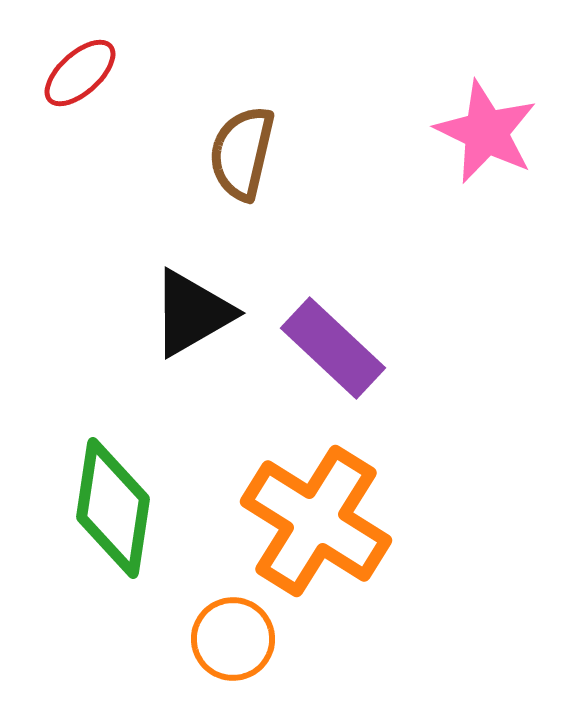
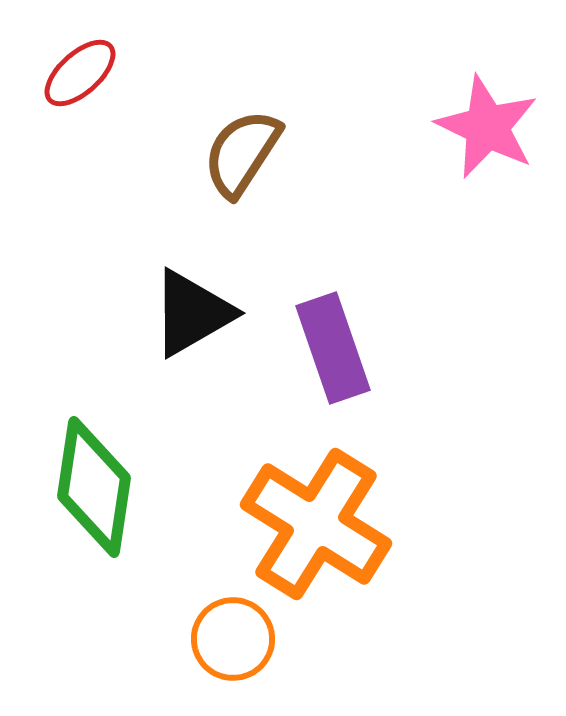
pink star: moved 1 px right, 5 px up
brown semicircle: rotated 20 degrees clockwise
purple rectangle: rotated 28 degrees clockwise
green diamond: moved 19 px left, 21 px up
orange cross: moved 3 px down
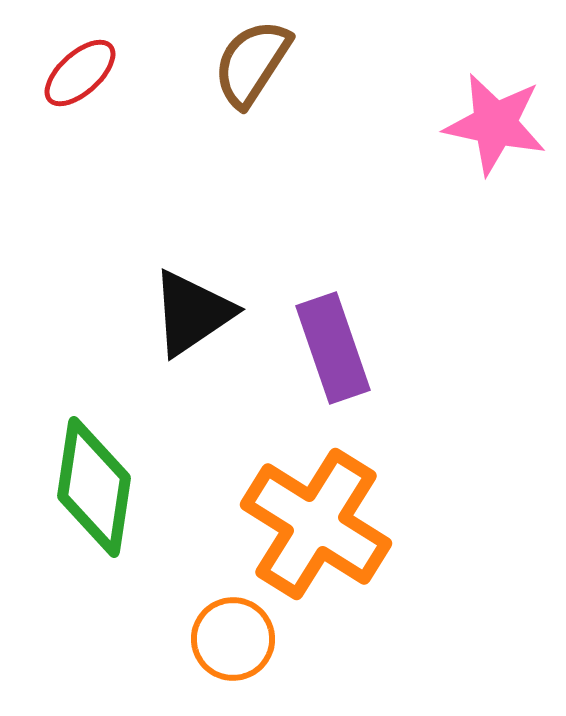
pink star: moved 8 px right, 3 px up; rotated 14 degrees counterclockwise
brown semicircle: moved 10 px right, 90 px up
black triangle: rotated 4 degrees counterclockwise
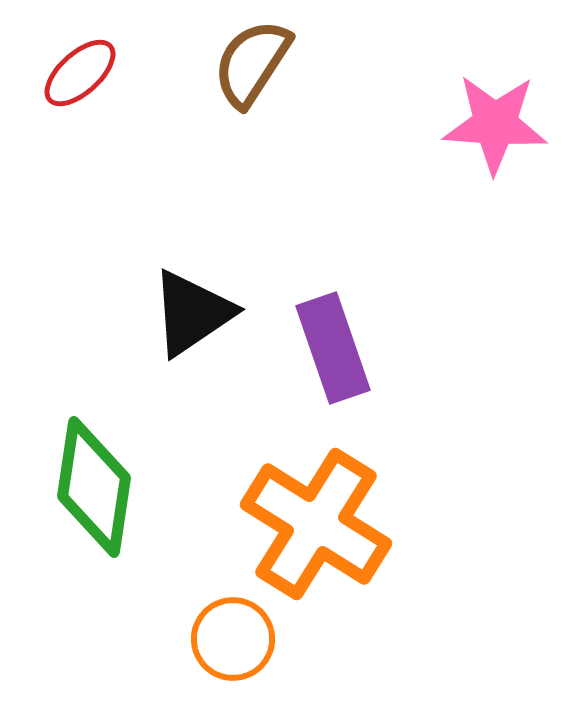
pink star: rotated 8 degrees counterclockwise
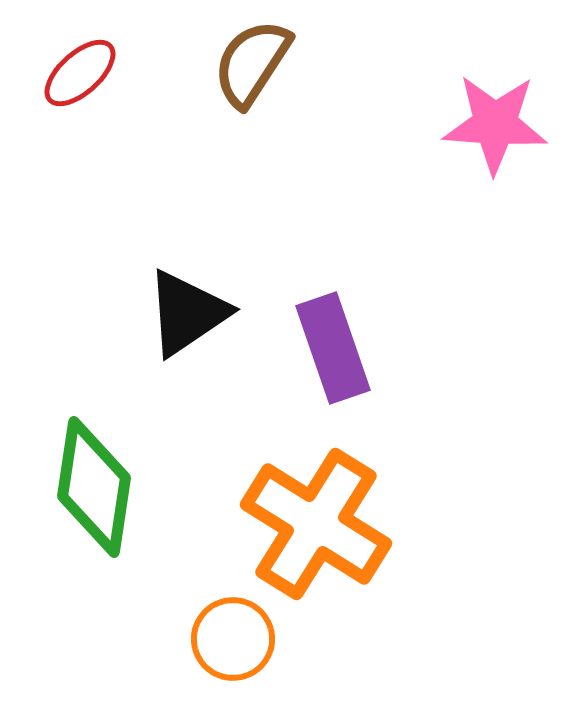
black triangle: moved 5 px left
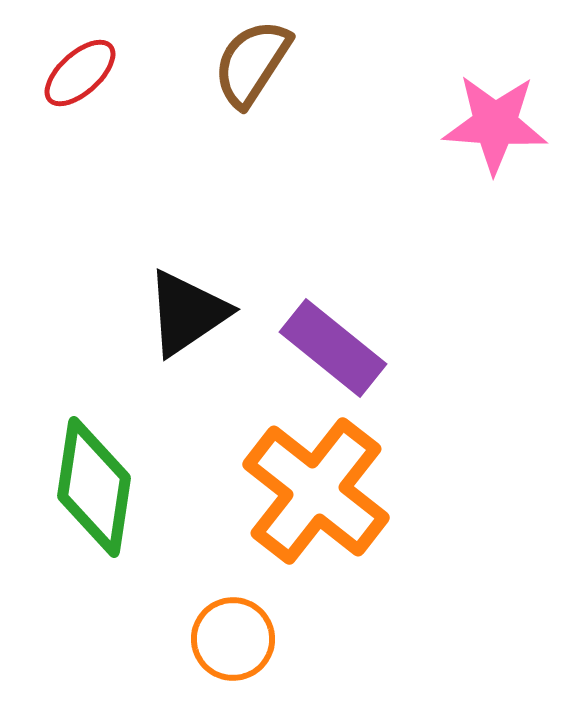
purple rectangle: rotated 32 degrees counterclockwise
orange cross: moved 33 px up; rotated 6 degrees clockwise
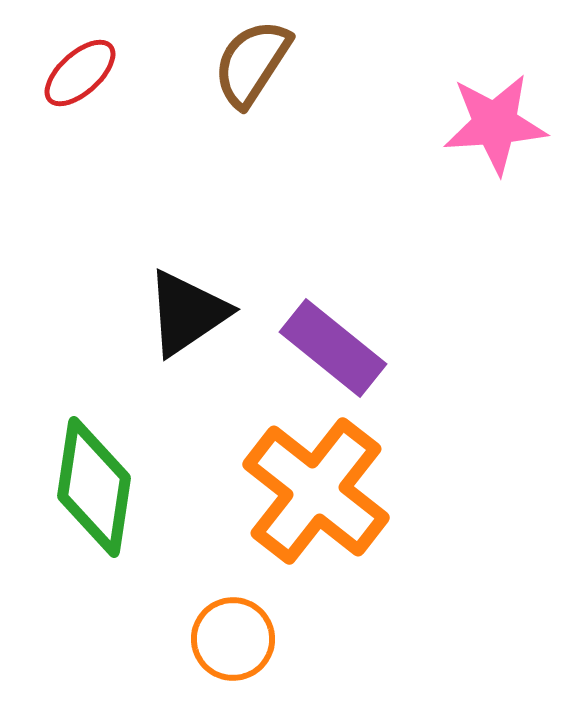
pink star: rotated 8 degrees counterclockwise
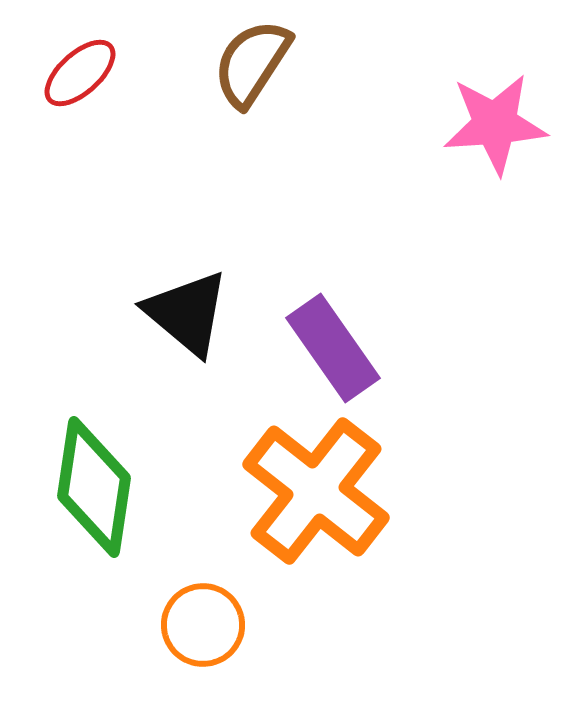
black triangle: rotated 46 degrees counterclockwise
purple rectangle: rotated 16 degrees clockwise
orange circle: moved 30 px left, 14 px up
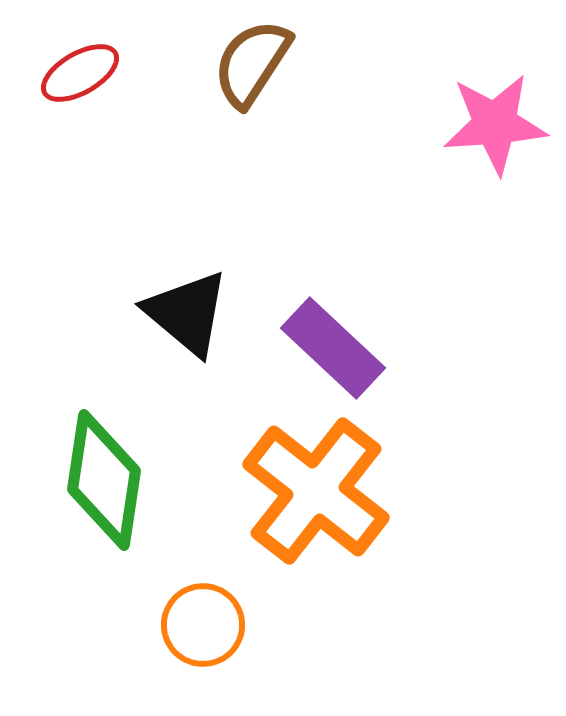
red ellipse: rotated 12 degrees clockwise
purple rectangle: rotated 12 degrees counterclockwise
green diamond: moved 10 px right, 7 px up
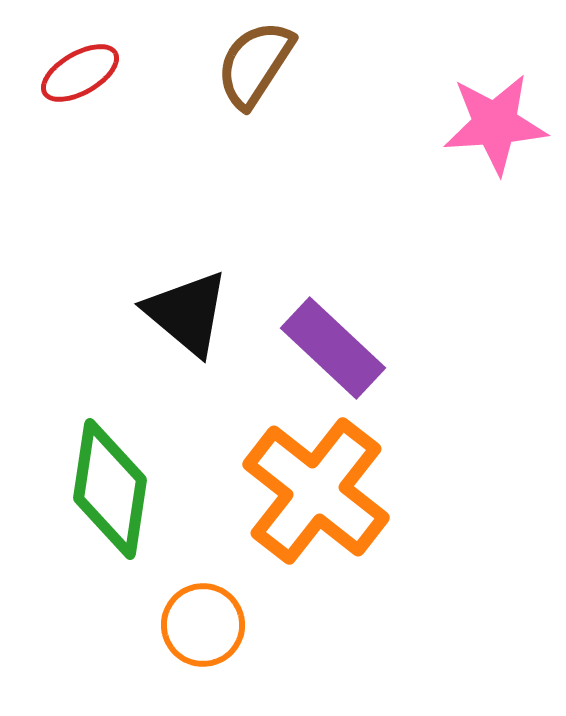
brown semicircle: moved 3 px right, 1 px down
green diamond: moved 6 px right, 9 px down
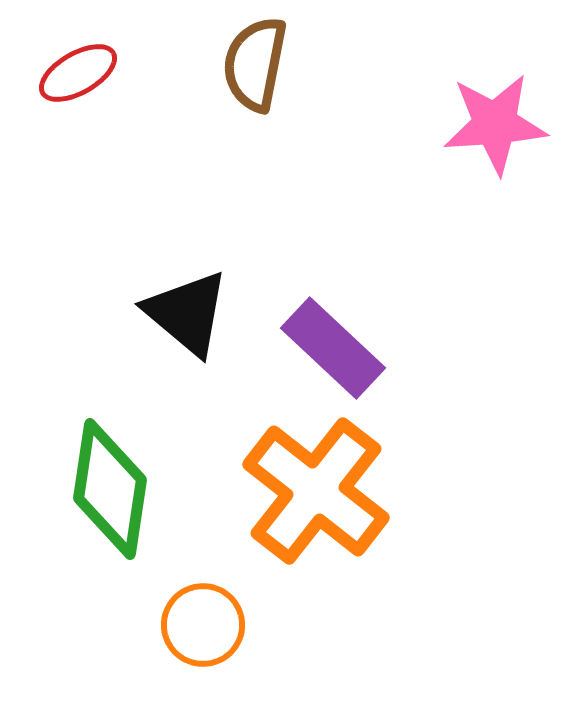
brown semicircle: rotated 22 degrees counterclockwise
red ellipse: moved 2 px left
